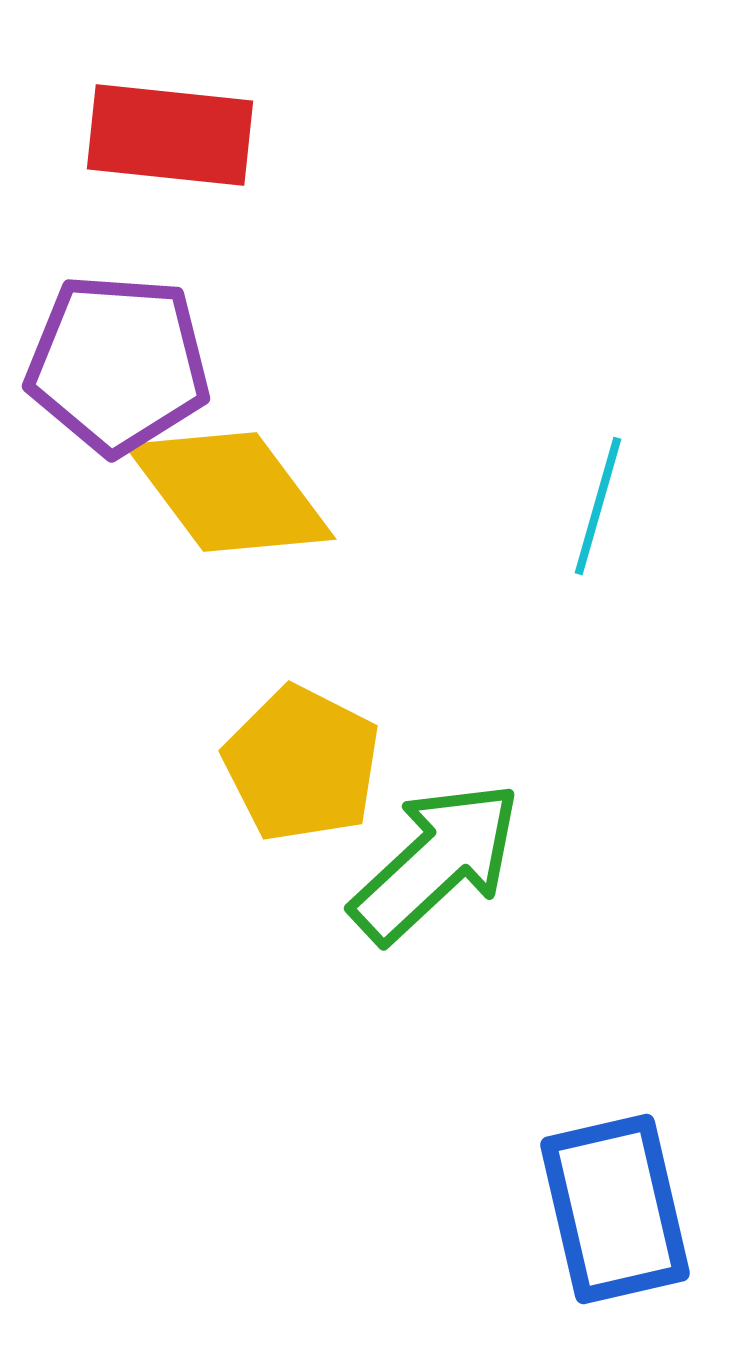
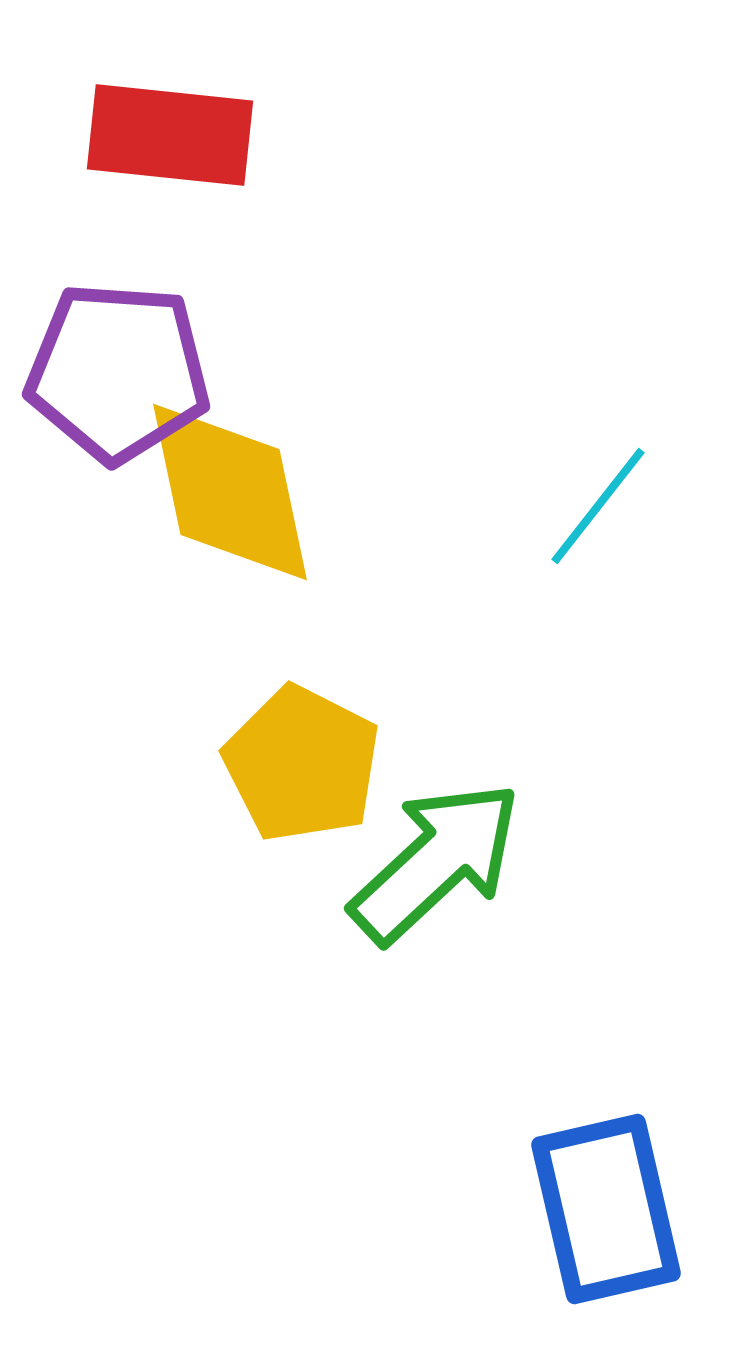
purple pentagon: moved 8 px down
yellow diamond: rotated 25 degrees clockwise
cyan line: rotated 22 degrees clockwise
blue rectangle: moved 9 px left
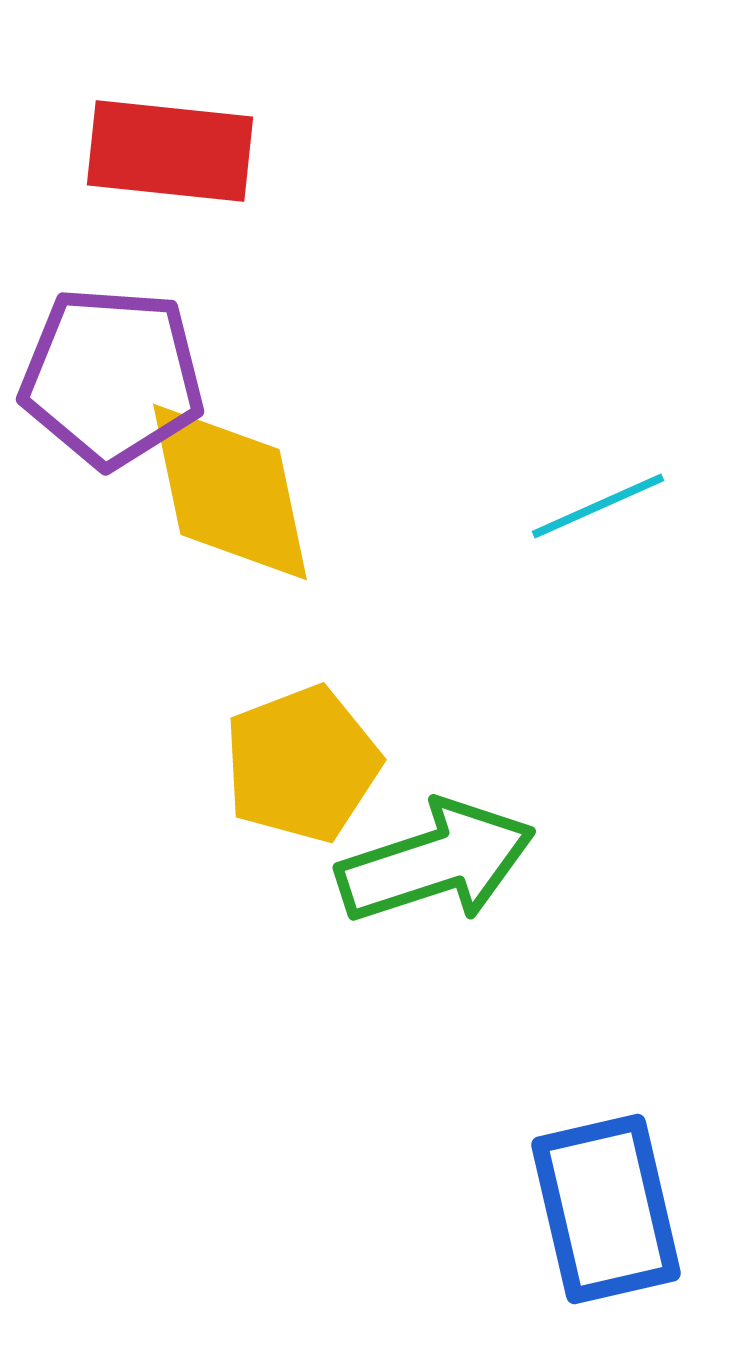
red rectangle: moved 16 px down
purple pentagon: moved 6 px left, 5 px down
cyan line: rotated 28 degrees clockwise
yellow pentagon: rotated 24 degrees clockwise
green arrow: rotated 25 degrees clockwise
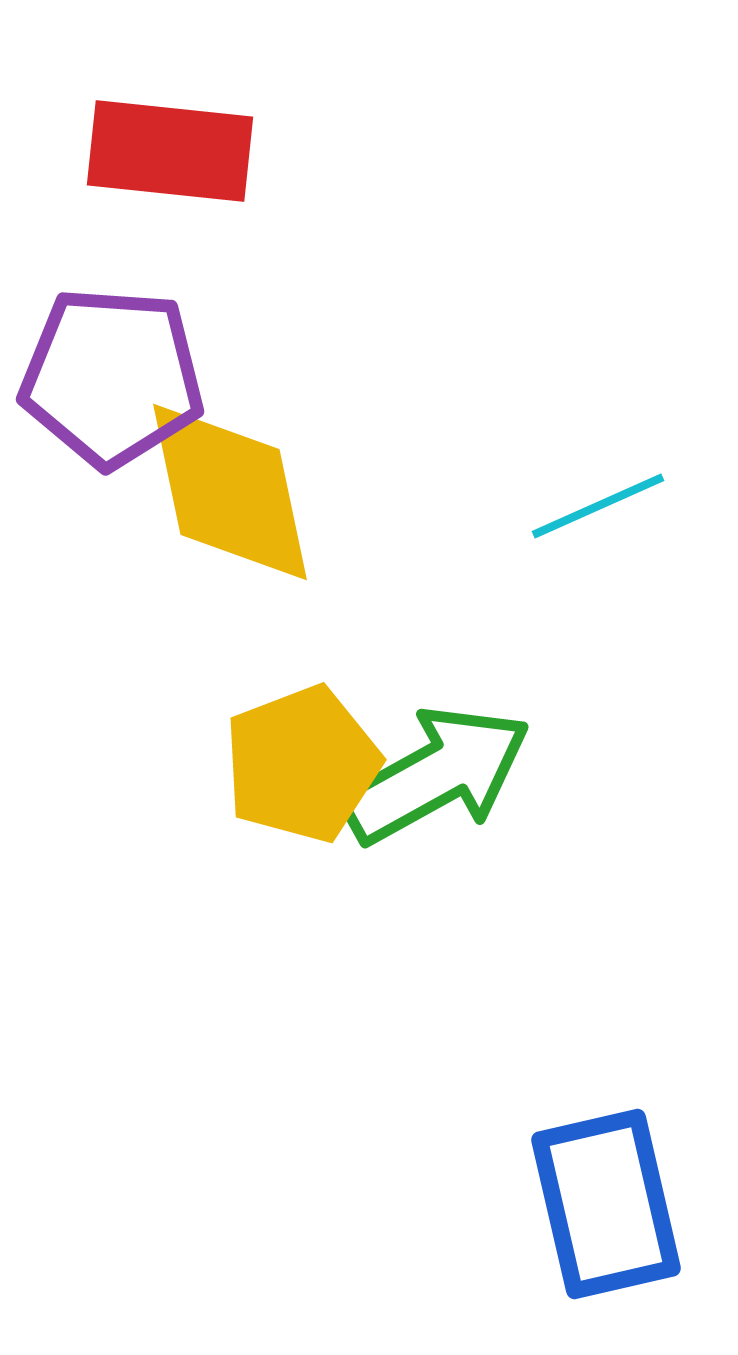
green arrow: moved 87 px up; rotated 11 degrees counterclockwise
blue rectangle: moved 5 px up
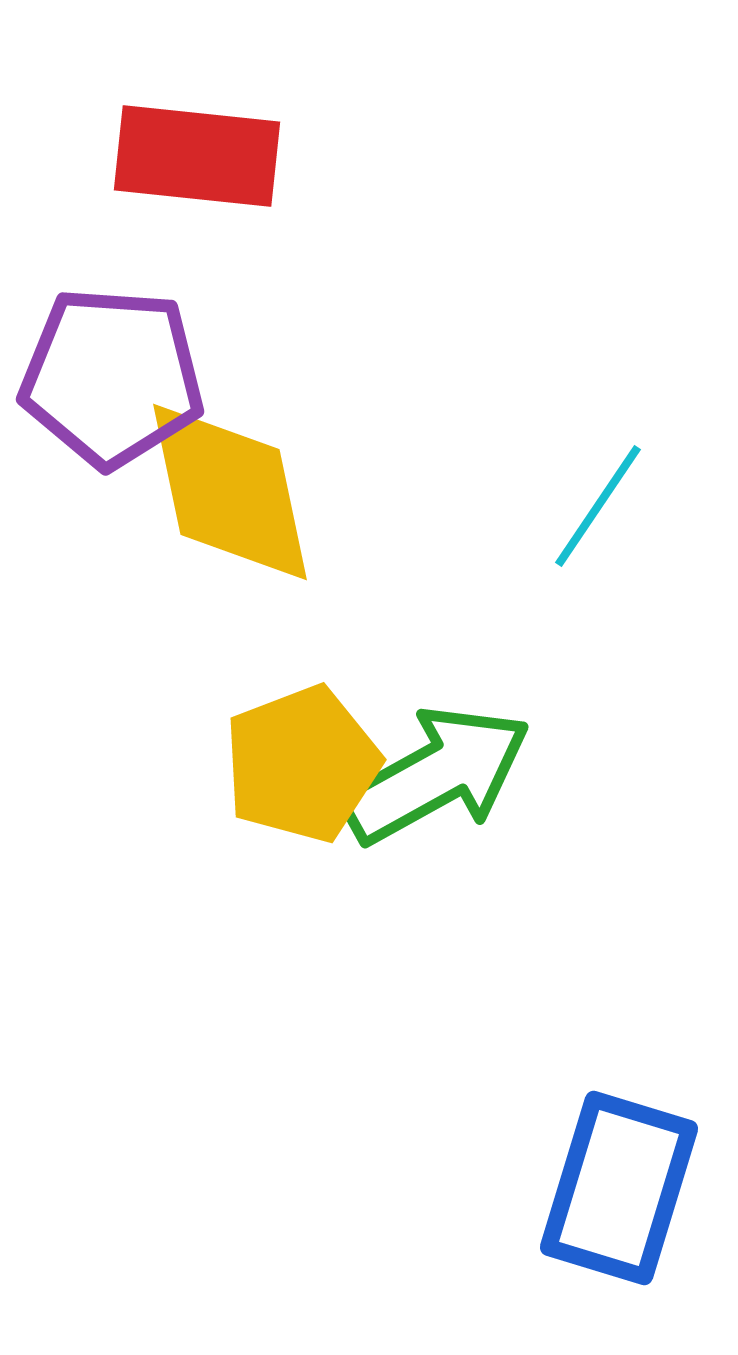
red rectangle: moved 27 px right, 5 px down
cyan line: rotated 32 degrees counterclockwise
blue rectangle: moved 13 px right, 16 px up; rotated 30 degrees clockwise
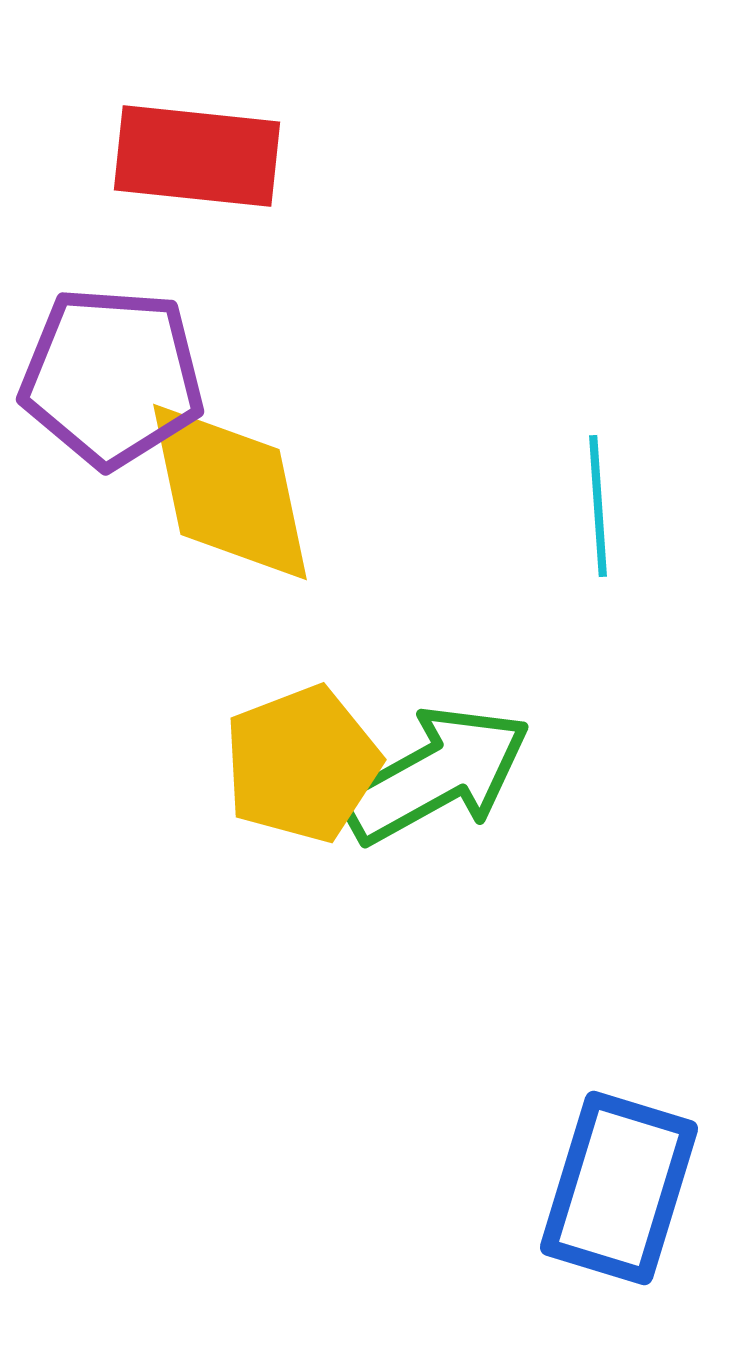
cyan line: rotated 38 degrees counterclockwise
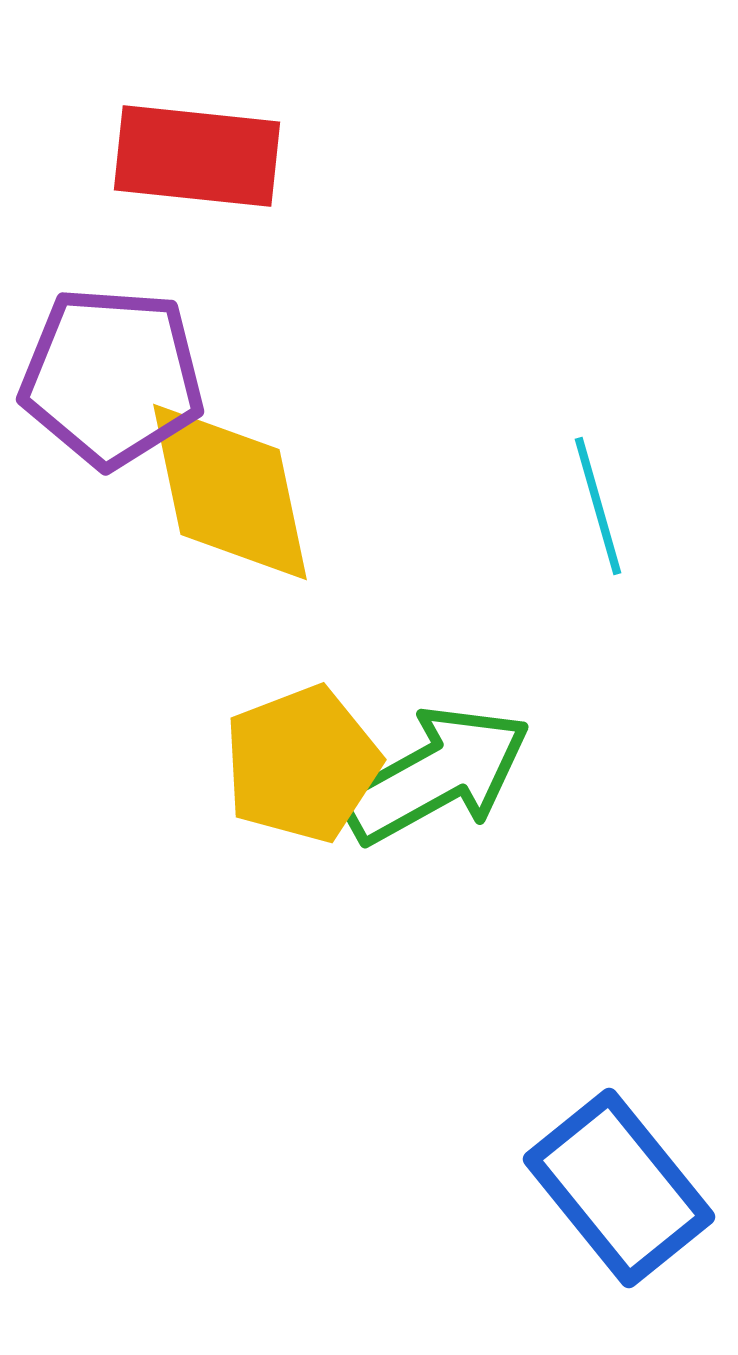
cyan line: rotated 12 degrees counterclockwise
blue rectangle: rotated 56 degrees counterclockwise
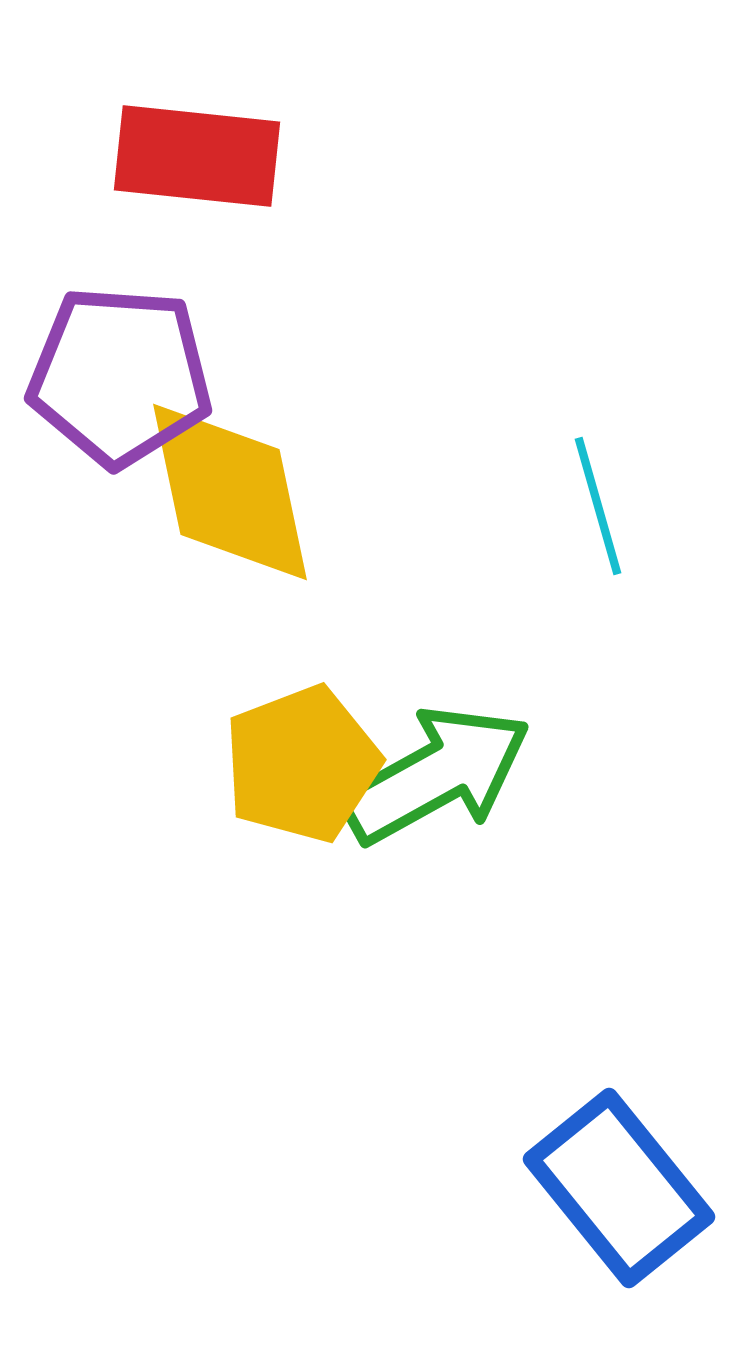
purple pentagon: moved 8 px right, 1 px up
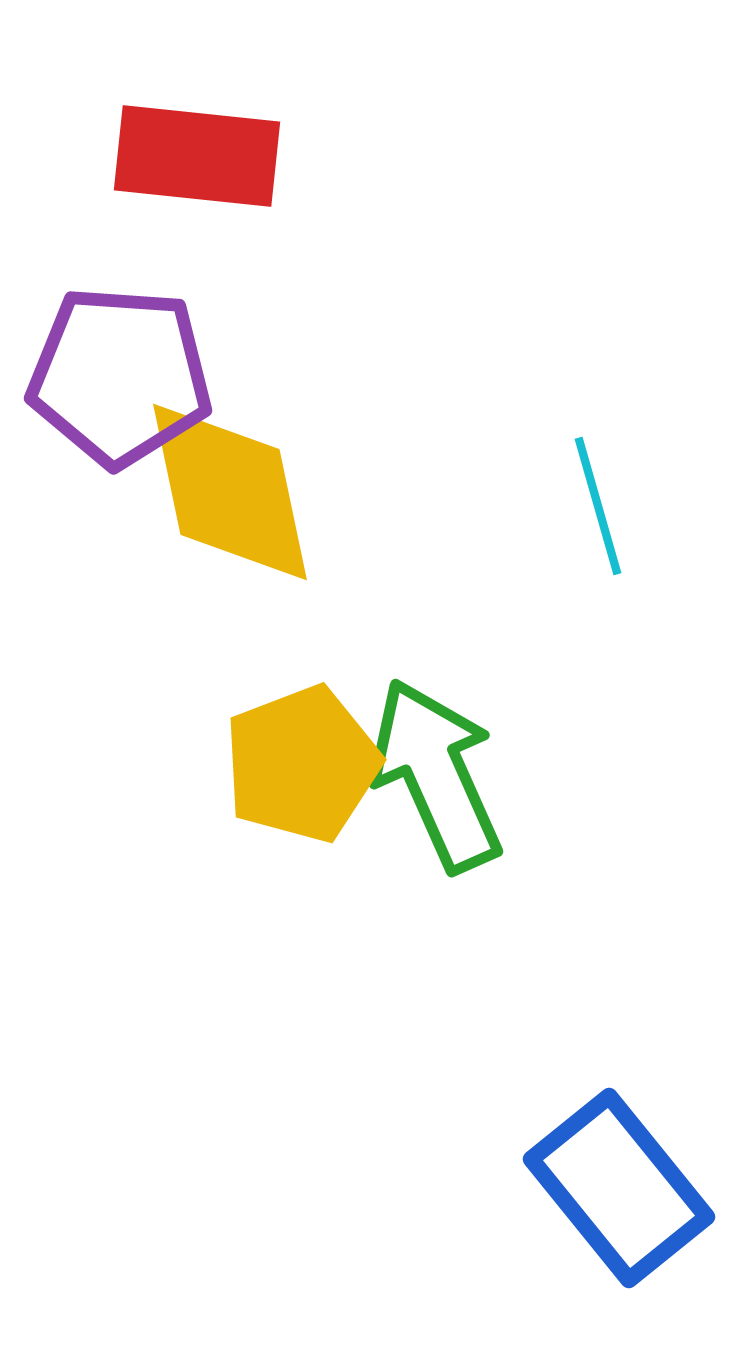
green arrow: rotated 85 degrees counterclockwise
